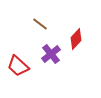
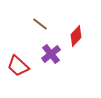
red diamond: moved 3 px up
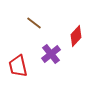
brown line: moved 6 px left, 1 px up
red trapezoid: rotated 35 degrees clockwise
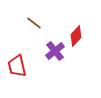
purple cross: moved 4 px right, 3 px up
red trapezoid: moved 1 px left
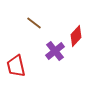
red trapezoid: moved 1 px left
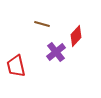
brown line: moved 8 px right, 1 px down; rotated 21 degrees counterclockwise
purple cross: moved 1 px right, 1 px down
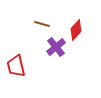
red diamond: moved 6 px up
purple cross: moved 5 px up
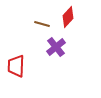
red diamond: moved 8 px left, 13 px up
red trapezoid: rotated 15 degrees clockwise
